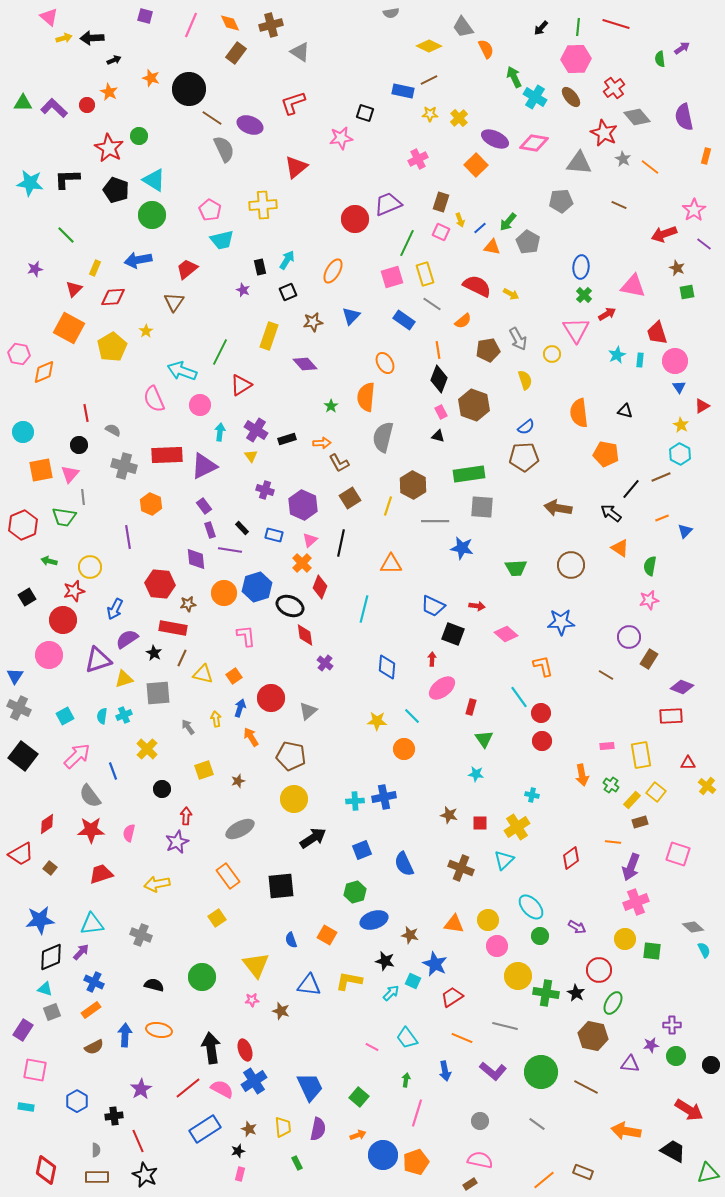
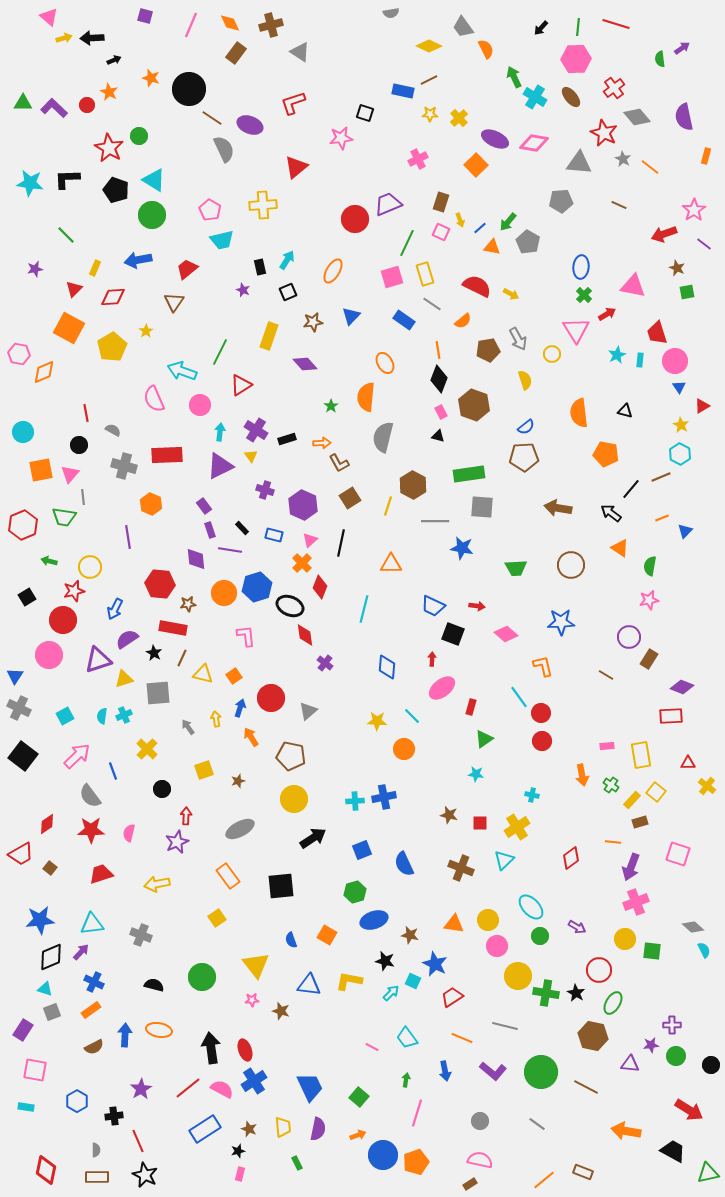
purple triangle at (204, 466): moved 16 px right
green triangle at (484, 739): rotated 30 degrees clockwise
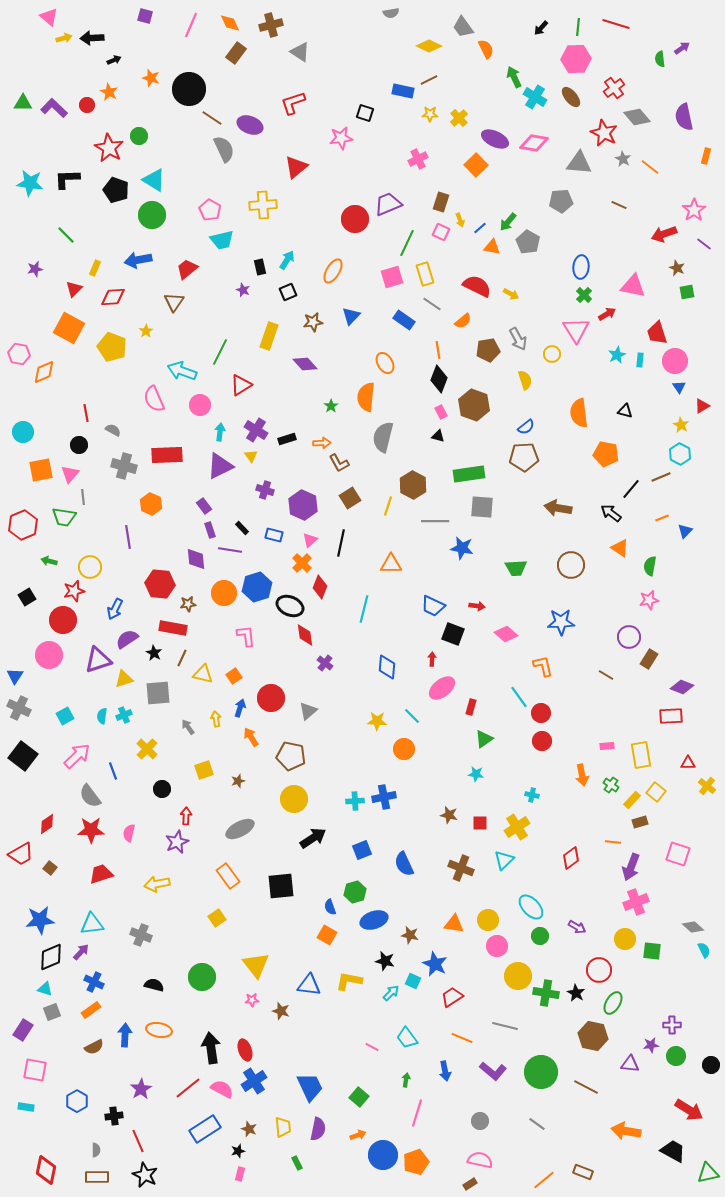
yellow pentagon at (112, 347): rotated 20 degrees counterclockwise
blue semicircle at (291, 940): moved 39 px right, 33 px up
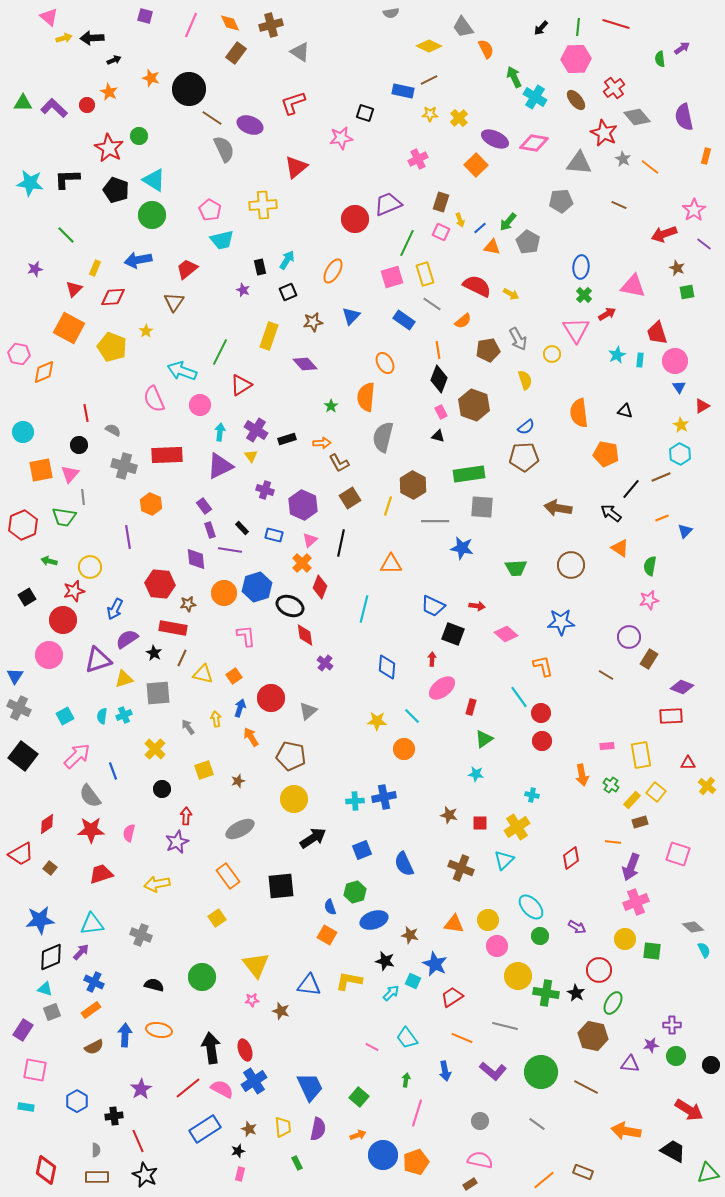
brown ellipse at (571, 97): moved 5 px right, 3 px down
yellow cross at (147, 749): moved 8 px right
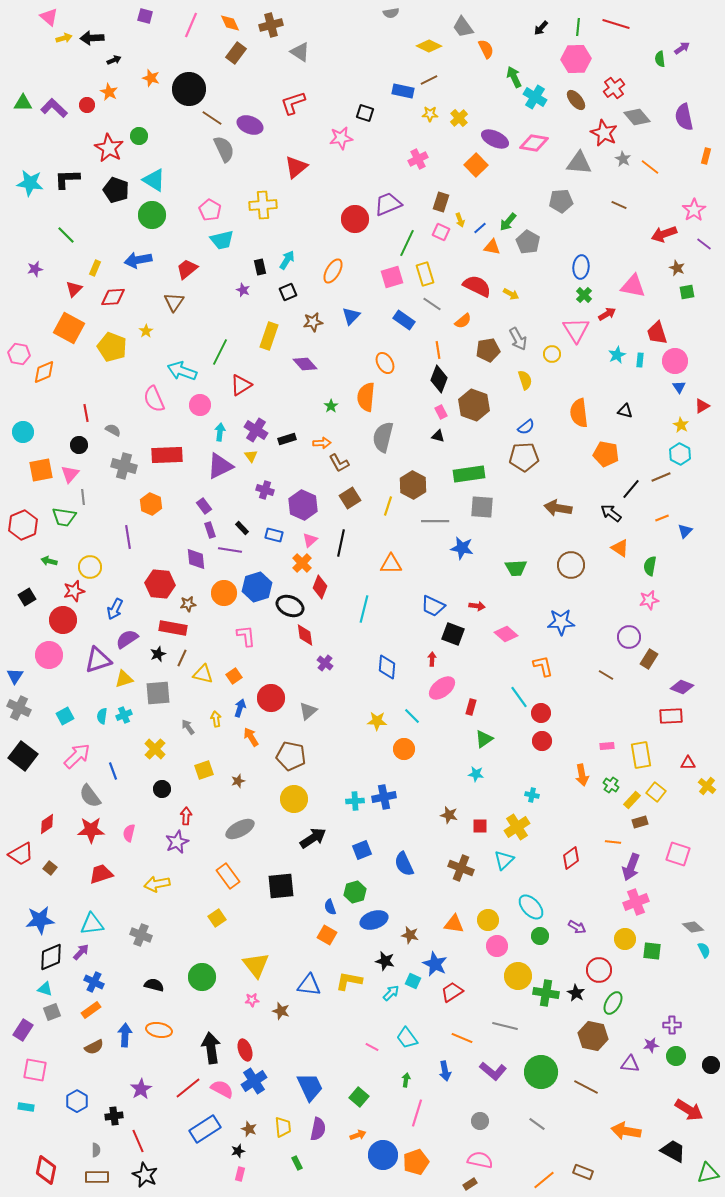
black star at (154, 653): moved 4 px right, 1 px down; rotated 21 degrees clockwise
red square at (480, 823): moved 3 px down
red trapezoid at (452, 997): moved 5 px up
